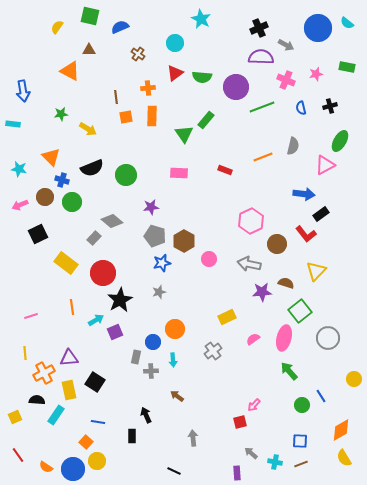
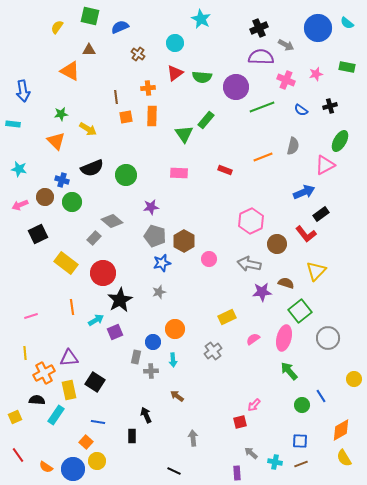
blue semicircle at (301, 108): moved 2 px down; rotated 40 degrees counterclockwise
orange triangle at (51, 157): moved 5 px right, 16 px up
blue arrow at (304, 194): moved 2 px up; rotated 30 degrees counterclockwise
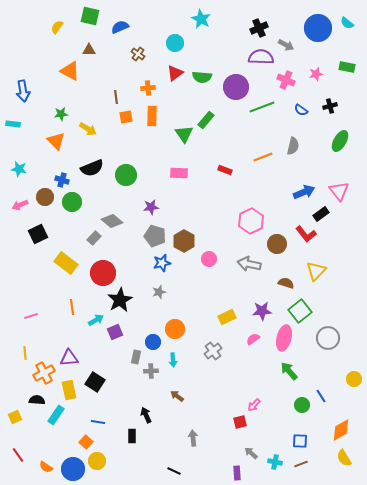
pink triangle at (325, 165): moved 14 px right, 26 px down; rotated 40 degrees counterclockwise
purple star at (262, 292): moved 19 px down
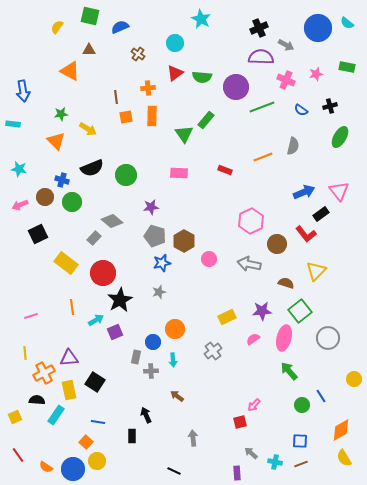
green ellipse at (340, 141): moved 4 px up
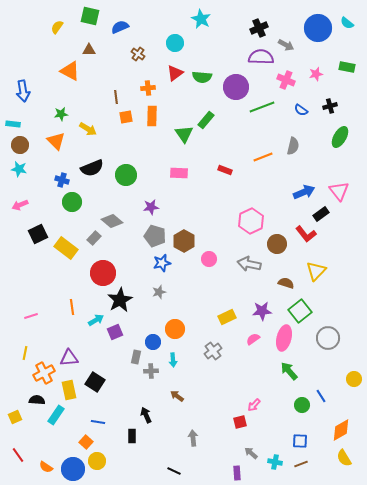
brown circle at (45, 197): moved 25 px left, 52 px up
yellow rectangle at (66, 263): moved 15 px up
yellow line at (25, 353): rotated 16 degrees clockwise
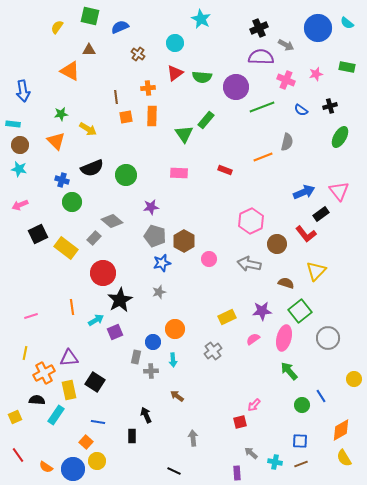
gray semicircle at (293, 146): moved 6 px left, 4 px up
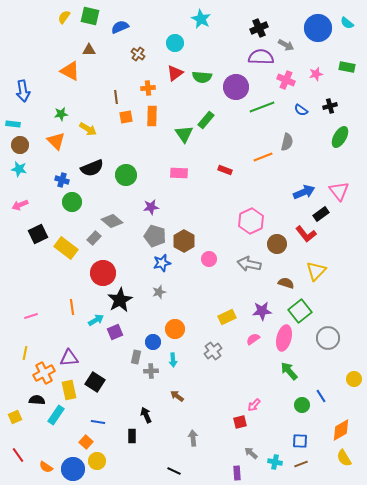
yellow semicircle at (57, 27): moved 7 px right, 10 px up
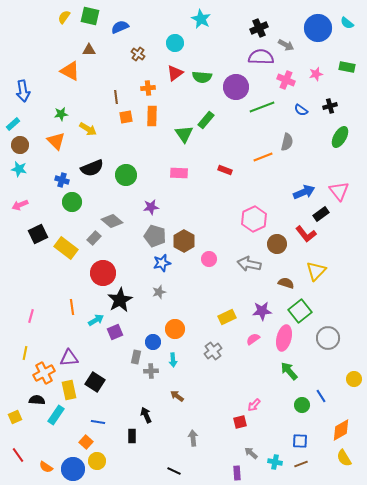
cyan rectangle at (13, 124): rotated 48 degrees counterclockwise
pink hexagon at (251, 221): moved 3 px right, 2 px up
pink line at (31, 316): rotated 56 degrees counterclockwise
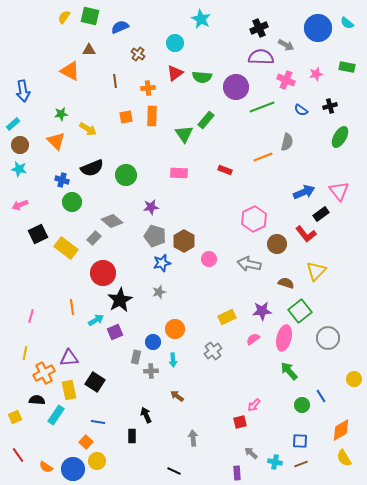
brown line at (116, 97): moved 1 px left, 16 px up
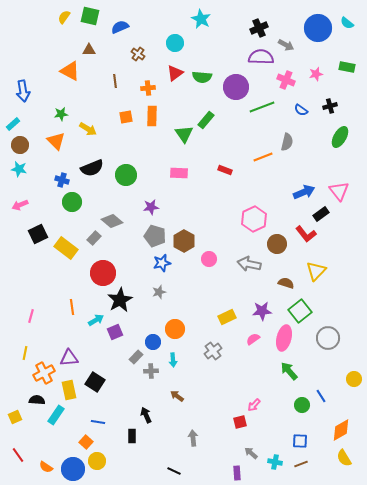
gray rectangle at (136, 357): rotated 32 degrees clockwise
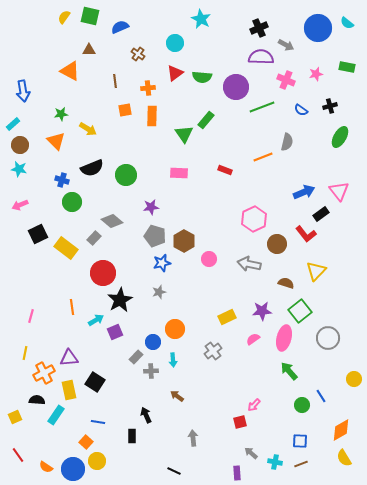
orange square at (126, 117): moved 1 px left, 7 px up
